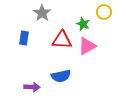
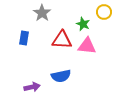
pink triangle: rotated 36 degrees clockwise
purple arrow: rotated 14 degrees counterclockwise
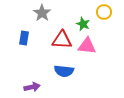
blue semicircle: moved 3 px right, 5 px up; rotated 18 degrees clockwise
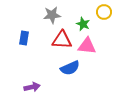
gray star: moved 10 px right, 2 px down; rotated 30 degrees clockwise
blue semicircle: moved 6 px right, 3 px up; rotated 30 degrees counterclockwise
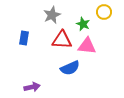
gray star: rotated 18 degrees counterclockwise
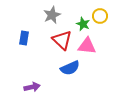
yellow circle: moved 4 px left, 4 px down
red triangle: rotated 40 degrees clockwise
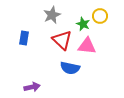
blue semicircle: rotated 36 degrees clockwise
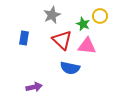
purple arrow: moved 2 px right
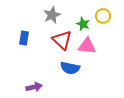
yellow circle: moved 3 px right
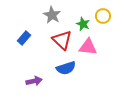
gray star: rotated 18 degrees counterclockwise
blue rectangle: rotated 32 degrees clockwise
pink triangle: moved 1 px right, 1 px down
blue semicircle: moved 4 px left; rotated 30 degrees counterclockwise
purple arrow: moved 6 px up
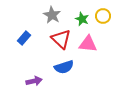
green star: moved 1 px left, 5 px up
red triangle: moved 1 px left, 1 px up
pink triangle: moved 3 px up
blue semicircle: moved 2 px left, 1 px up
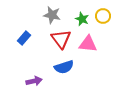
gray star: rotated 18 degrees counterclockwise
red triangle: rotated 10 degrees clockwise
